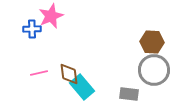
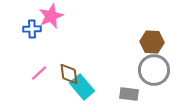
pink line: rotated 30 degrees counterclockwise
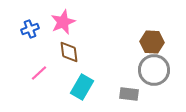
pink star: moved 12 px right, 6 px down
blue cross: moved 2 px left; rotated 18 degrees counterclockwise
brown diamond: moved 22 px up
cyan rectangle: rotated 70 degrees clockwise
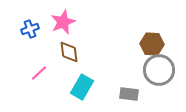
brown hexagon: moved 2 px down
gray circle: moved 5 px right
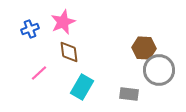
brown hexagon: moved 8 px left, 4 px down
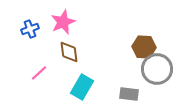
brown hexagon: moved 1 px up
gray circle: moved 2 px left, 1 px up
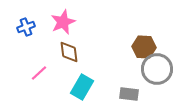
blue cross: moved 4 px left, 2 px up
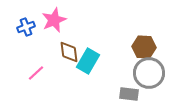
pink star: moved 9 px left, 2 px up
gray circle: moved 8 px left, 4 px down
pink line: moved 3 px left
cyan rectangle: moved 6 px right, 26 px up
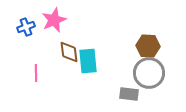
brown hexagon: moved 4 px right, 1 px up
cyan rectangle: rotated 35 degrees counterclockwise
pink line: rotated 48 degrees counterclockwise
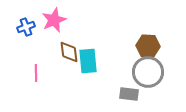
gray circle: moved 1 px left, 1 px up
